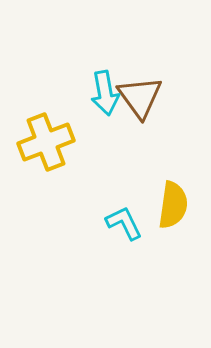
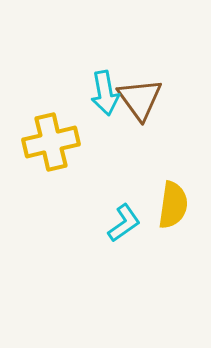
brown triangle: moved 2 px down
yellow cross: moved 5 px right; rotated 8 degrees clockwise
cyan L-shape: rotated 81 degrees clockwise
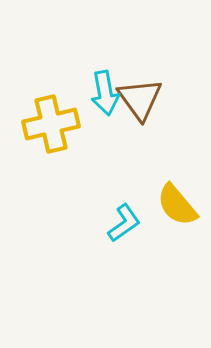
yellow cross: moved 18 px up
yellow semicircle: moved 4 px right; rotated 132 degrees clockwise
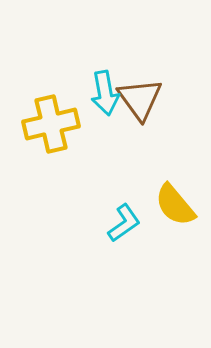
yellow semicircle: moved 2 px left
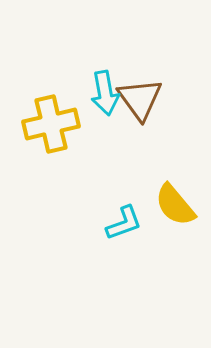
cyan L-shape: rotated 15 degrees clockwise
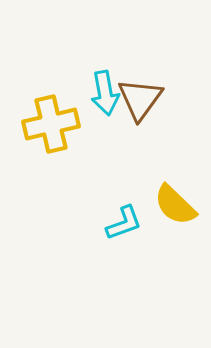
brown triangle: rotated 12 degrees clockwise
yellow semicircle: rotated 6 degrees counterclockwise
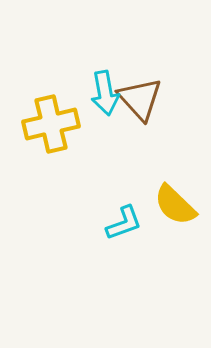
brown triangle: rotated 18 degrees counterclockwise
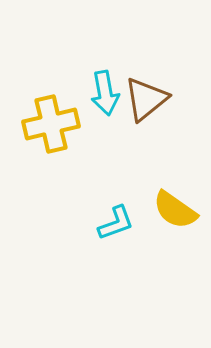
brown triangle: moved 6 px right; rotated 33 degrees clockwise
yellow semicircle: moved 5 px down; rotated 9 degrees counterclockwise
cyan L-shape: moved 8 px left
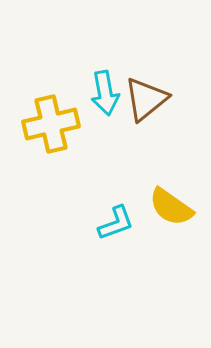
yellow semicircle: moved 4 px left, 3 px up
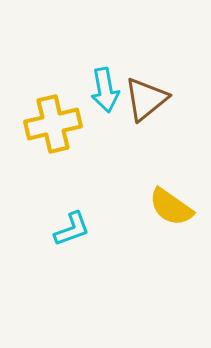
cyan arrow: moved 3 px up
yellow cross: moved 2 px right
cyan L-shape: moved 44 px left, 6 px down
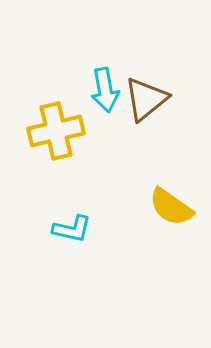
yellow cross: moved 3 px right, 7 px down
cyan L-shape: rotated 33 degrees clockwise
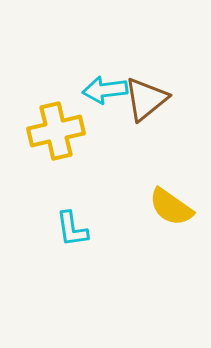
cyan arrow: rotated 93 degrees clockwise
cyan L-shape: rotated 69 degrees clockwise
